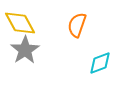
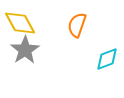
cyan diamond: moved 7 px right, 4 px up
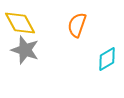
gray star: rotated 20 degrees counterclockwise
cyan diamond: rotated 10 degrees counterclockwise
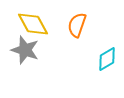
yellow diamond: moved 13 px right, 1 px down
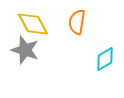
orange semicircle: moved 3 px up; rotated 10 degrees counterclockwise
cyan diamond: moved 2 px left
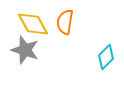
orange semicircle: moved 12 px left
cyan diamond: moved 1 px right, 2 px up; rotated 15 degrees counterclockwise
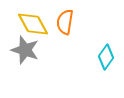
cyan diamond: rotated 10 degrees counterclockwise
